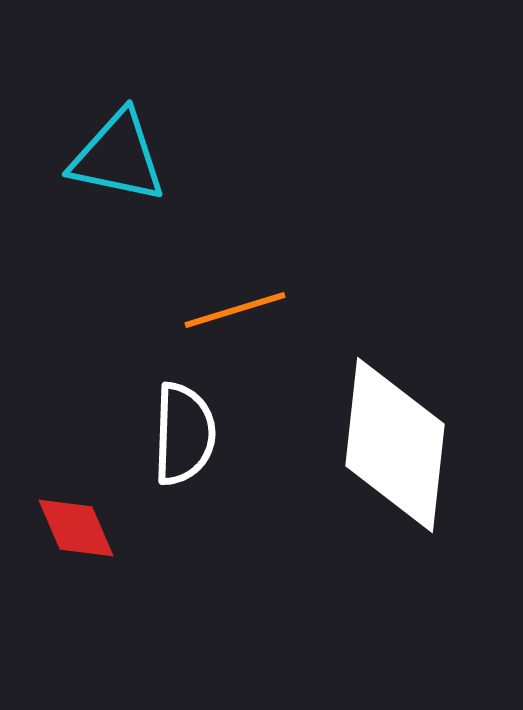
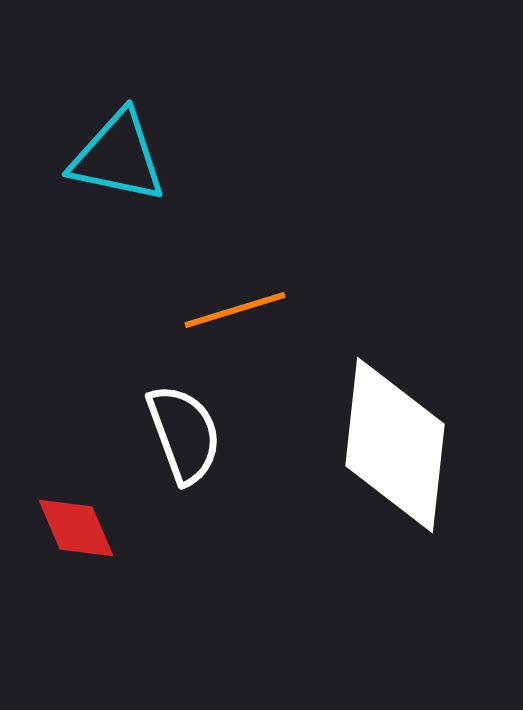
white semicircle: rotated 22 degrees counterclockwise
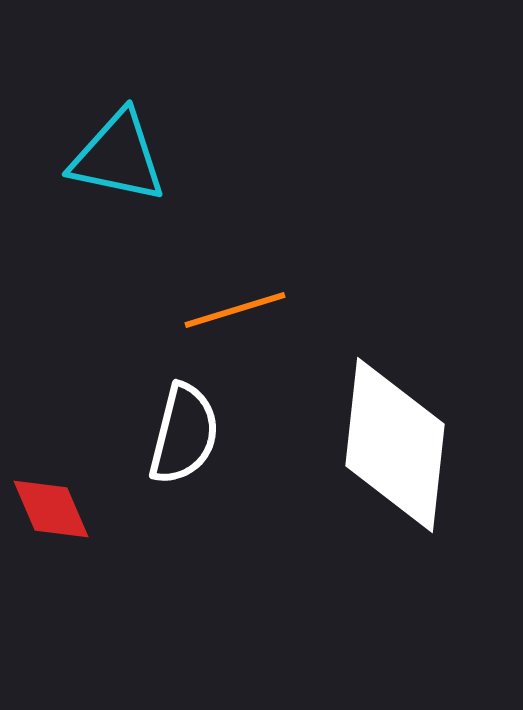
white semicircle: rotated 34 degrees clockwise
red diamond: moved 25 px left, 19 px up
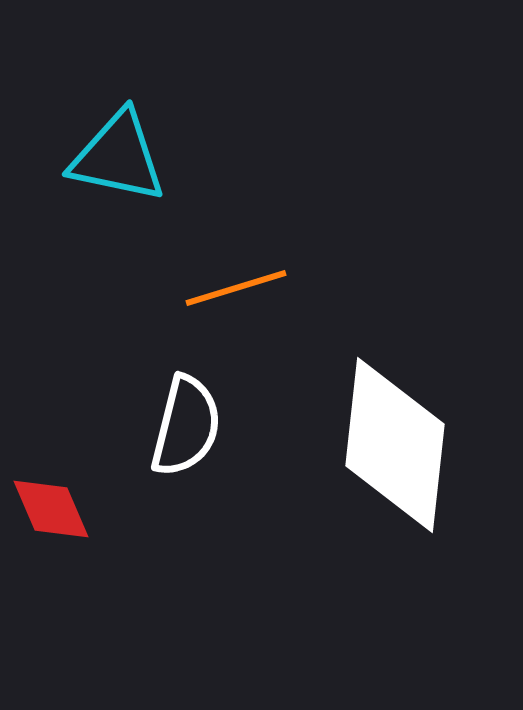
orange line: moved 1 px right, 22 px up
white semicircle: moved 2 px right, 8 px up
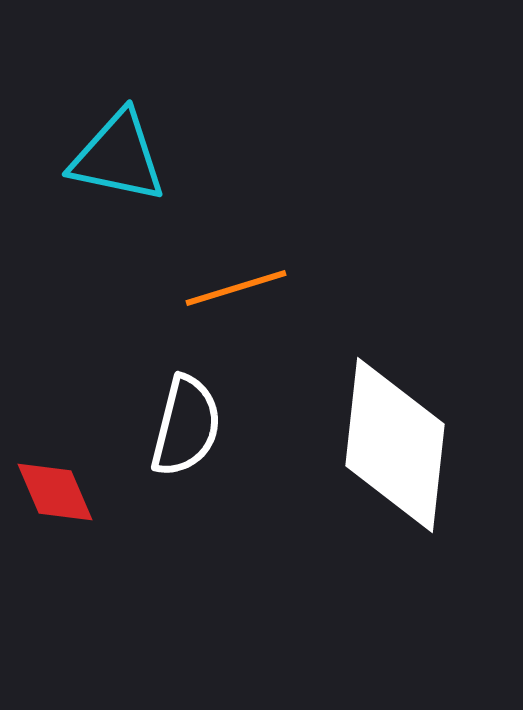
red diamond: moved 4 px right, 17 px up
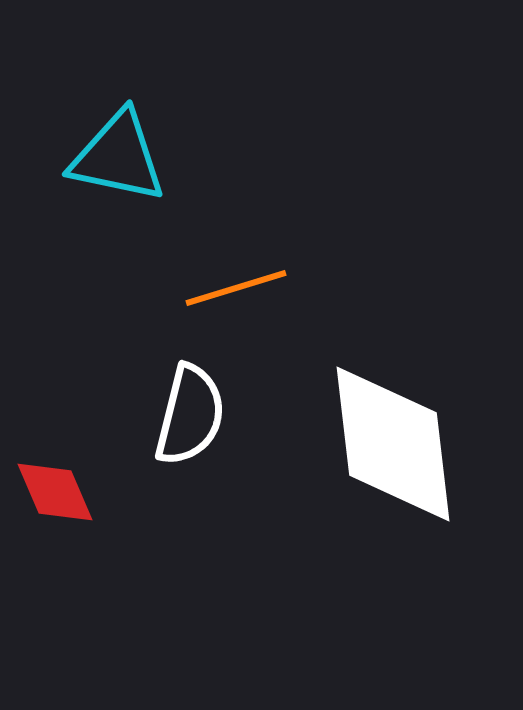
white semicircle: moved 4 px right, 11 px up
white diamond: moved 2 px left, 1 px up; rotated 13 degrees counterclockwise
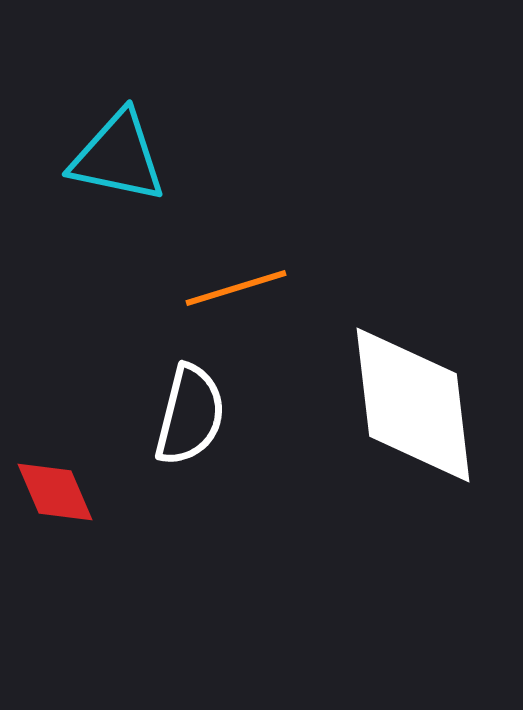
white diamond: moved 20 px right, 39 px up
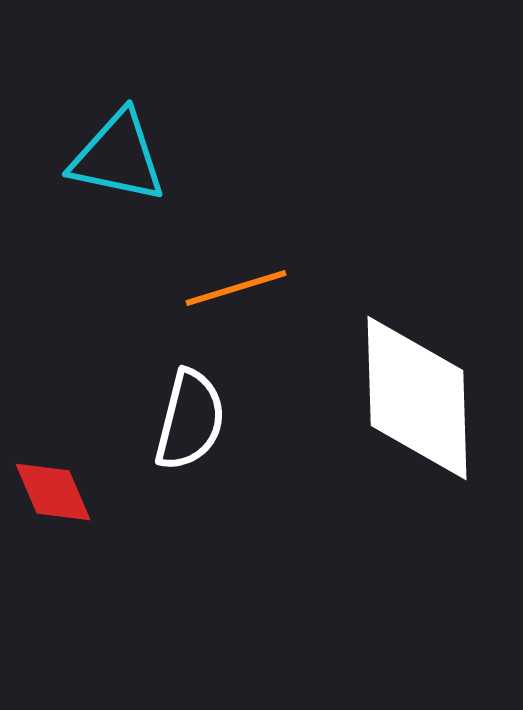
white diamond: moved 4 px right, 7 px up; rotated 5 degrees clockwise
white semicircle: moved 5 px down
red diamond: moved 2 px left
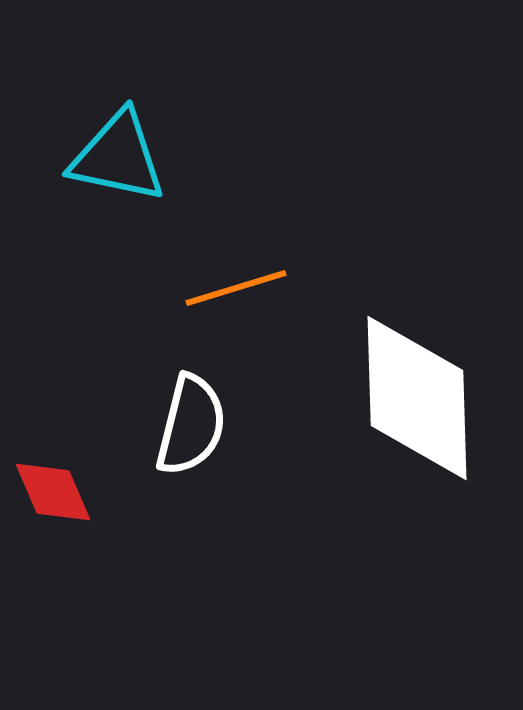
white semicircle: moved 1 px right, 5 px down
